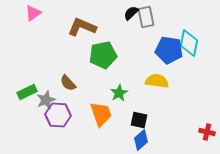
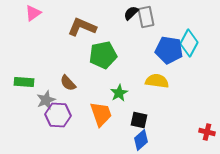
cyan diamond: rotated 16 degrees clockwise
green rectangle: moved 3 px left, 10 px up; rotated 30 degrees clockwise
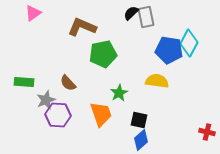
green pentagon: moved 1 px up
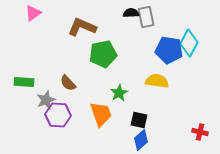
black semicircle: rotated 42 degrees clockwise
red cross: moved 7 px left
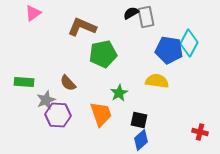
black semicircle: rotated 28 degrees counterclockwise
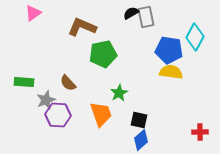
cyan diamond: moved 6 px right, 6 px up
yellow semicircle: moved 14 px right, 9 px up
red cross: rotated 14 degrees counterclockwise
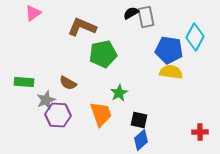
brown semicircle: rotated 18 degrees counterclockwise
